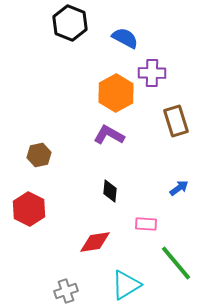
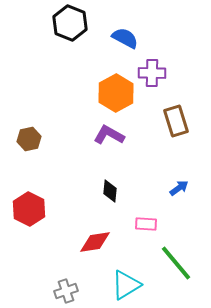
brown hexagon: moved 10 px left, 16 px up
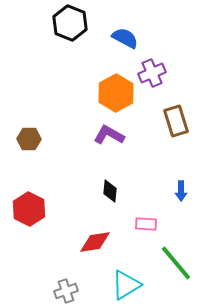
purple cross: rotated 24 degrees counterclockwise
brown hexagon: rotated 15 degrees clockwise
blue arrow: moved 2 px right, 3 px down; rotated 126 degrees clockwise
